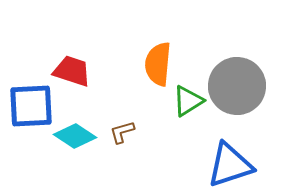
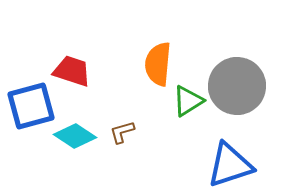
blue square: rotated 12 degrees counterclockwise
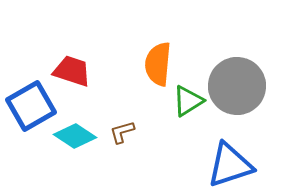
blue square: rotated 15 degrees counterclockwise
